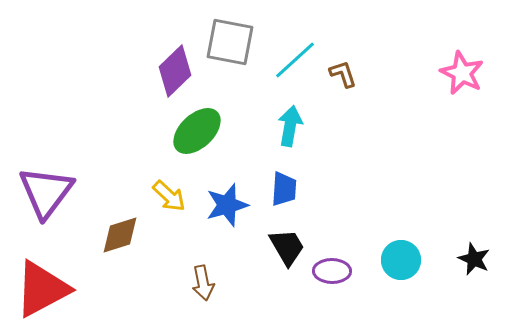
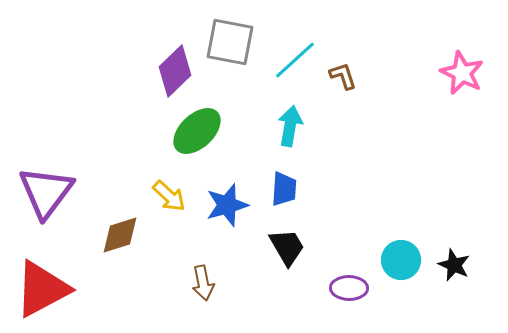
brown L-shape: moved 2 px down
black star: moved 20 px left, 6 px down
purple ellipse: moved 17 px right, 17 px down
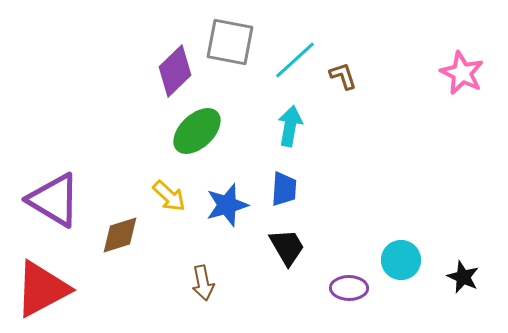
purple triangle: moved 8 px right, 8 px down; rotated 36 degrees counterclockwise
black star: moved 9 px right, 12 px down
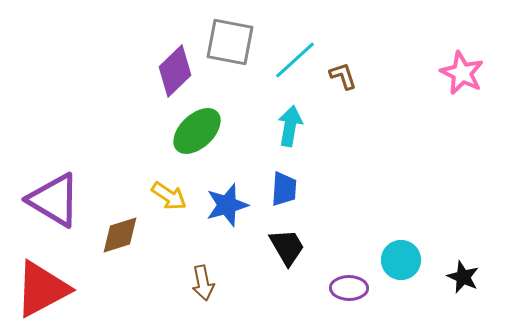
yellow arrow: rotated 9 degrees counterclockwise
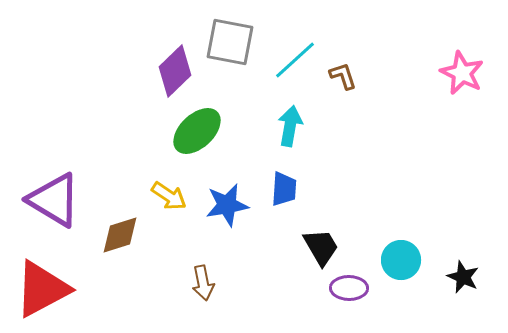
blue star: rotated 6 degrees clockwise
black trapezoid: moved 34 px right
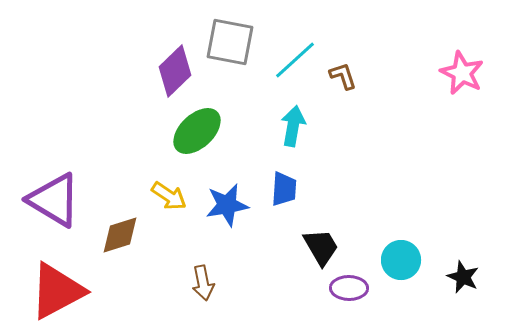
cyan arrow: moved 3 px right
red triangle: moved 15 px right, 2 px down
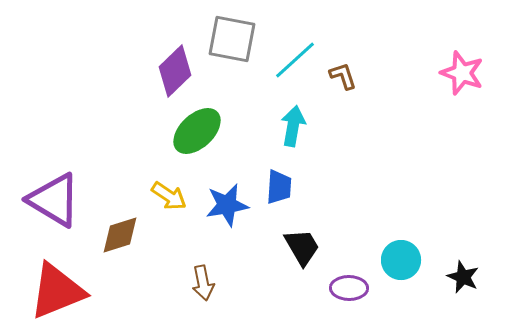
gray square: moved 2 px right, 3 px up
pink star: rotated 6 degrees counterclockwise
blue trapezoid: moved 5 px left, 2 px up
black trapezoid: moved 19 px left
red triangle: rotated 6 degrees clockwise
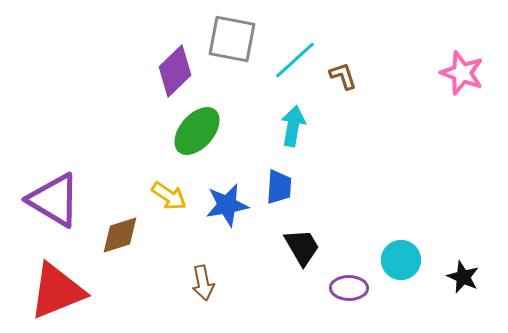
green ellipse: rotated 6 degrees counterclockwise
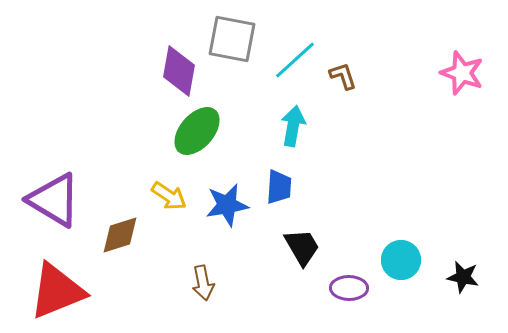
purple diamond: moved 4 px right; rotated 36 degrees counterclockwise
black star: rotated 12 degrees counterclockwise
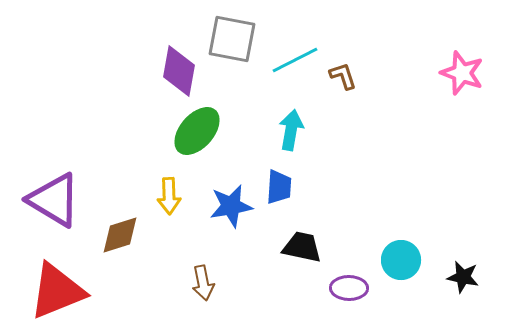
cyan line: rotated 15 degrees clockwise
cyan arrow: moved 2 px left, 4 px down
yellow arrow: rotated 54 degrees clockwise
blue star: moved 4 px right, 1 px down
black trapezoid: rotated 48 degrees counterclockwise
